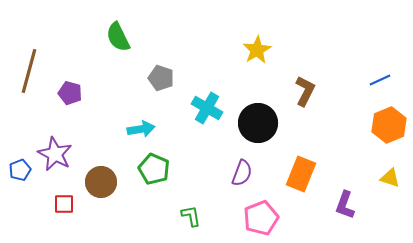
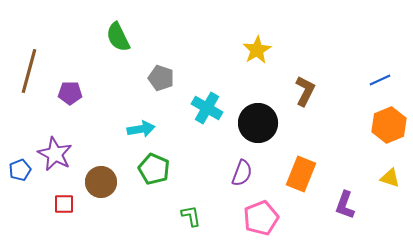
purple pentagon: rotated 15 degrees counterclockwise
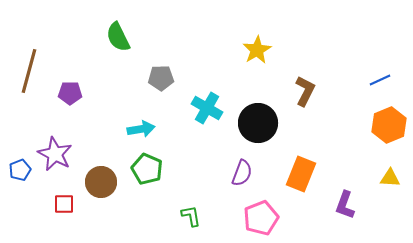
gray pentagon: rotated 20 degrees counterclockwise
green pentagon: moved 7 px left
yellow triangle: rotated 15 degrees counterclockwise
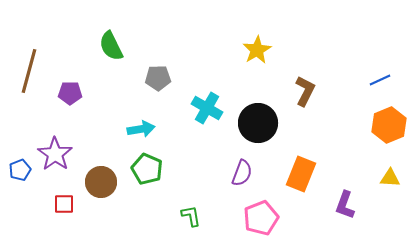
green semicircle: moved 7 px left, 9 px down
gray pentagon: moved 3 px left
purple star: rotated 8 degrees clockwise
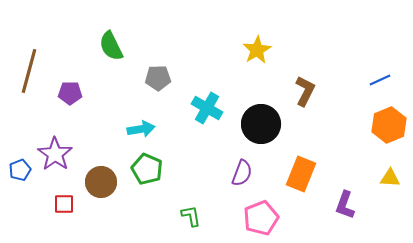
black circle: moved 3 px right, 1 px down
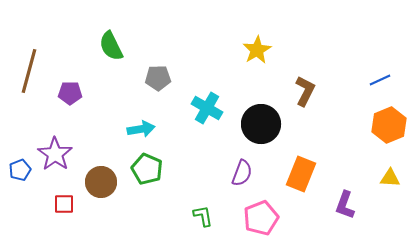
green L-shape: moved 12 px right
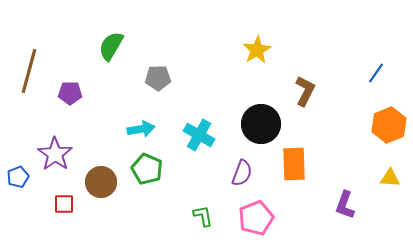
green semicircle: rotated 56 degrees clockwise
blue line: moved 4 px left, 7 px up; rotated 30 degrees counterclockwise
cyan cross: moved 8 px left, 27 px down
blue pentagon: moved 2 px left, 7 px down
orange rectangle: moved 7 px left, 10 px up; rotated 24 degrees counterclockwise
pink pentagon: moved 5 px left
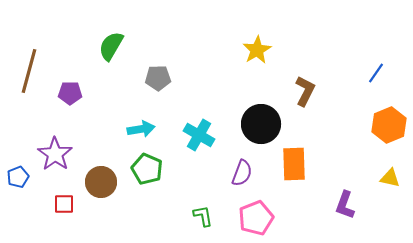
yellow triangle: rotated 10 degrees clockwise
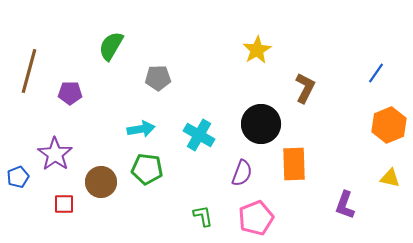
brown L-shape: moved 3 px up
green pentagon: rotated 16 degrees counterclockwise
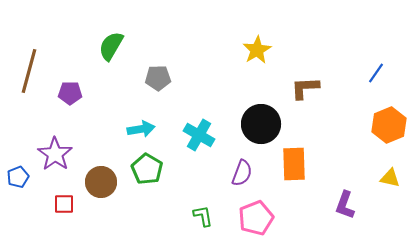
brown L-shape: rotated 120 degrees counterclockwise
green pentagon: rotated 24 degrees clockwise
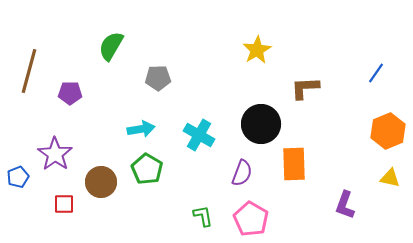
orange hexagon: moved 1 px left, 6 px down
pink pentagon: moved 5 px left, 1 px down; rotated 20 degrees counterclockwise
